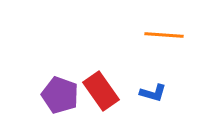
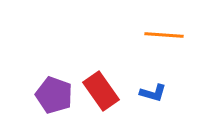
purple pentagon: moved 6 px left
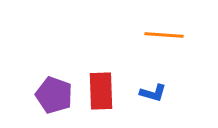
red rectangle: rotated 33 degrees clockwise
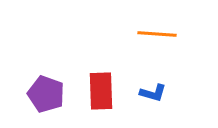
orange line: moved 7 px left, 1 px up
purple pentagon: moved 8 px left, 1 px up
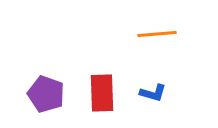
orange line: rotated 9 degrees counterclockwise
red rectangle: moved 1 px right, 2 px down
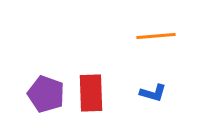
orange line: moved 1 px left, 2 px down
red rectangle: moved 11 px left
